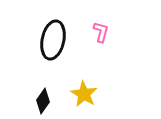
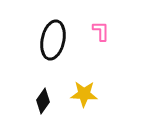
pink L-shape: moved 1 px up; rotated 15 degrees counterclockwise
yellow star: rotated 28 degrees counterclockwise
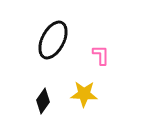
pink L-shape: moved 24 px down
black ellipse: rotated 15 degrees clockwise
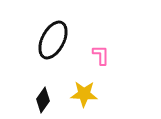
black diamond: moved 1 px up
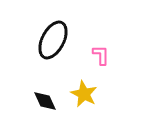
yellow star: rotated 24 degrees clockwise
black diamond: moved 2 px right, 1 px down; rotated 60 degrees counterclockwise
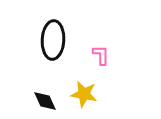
black ellipse: rotated 24 degrees counterclockwise
yellow star: rotated 16 degrees counterclockwise
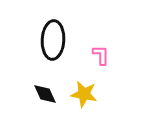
black diamond: moved 7 px up
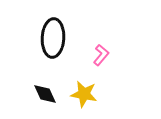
black ellipse: moved 2 px up
pink L-shape: rotated 40 degrees clockwise
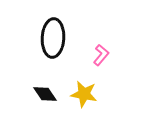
black diamond: rotated 10 degrees counterclockwise
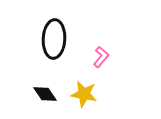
black ellipse: moved 1 px right, 1 px down
pink L-shape: moved 2 px down
